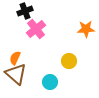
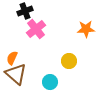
orange semicircle: moved 3 px left
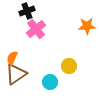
black cross: moved 2 px right
orange star: moved 1 px right, 3 px up
yellow circle: moved 5 px down
brown triangle: rotated 45 degrees clockwise
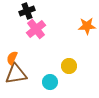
brown triangle: rotated 25 degrees clockwise
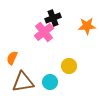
black cross: moved 26 px right, 7 px down
pink cross: moved 8 px right, 3 px down
brown triangle: moved 7 px right, 8 px down
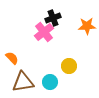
orange semicircle: rotated 112 degrees clockwise
